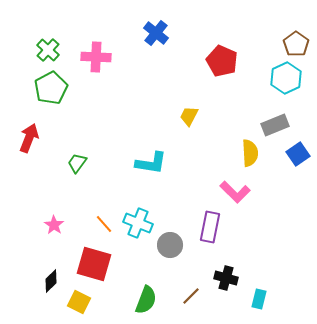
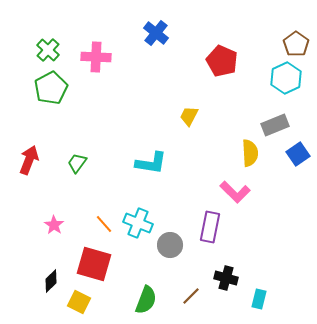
red arrow: moved 22 px down
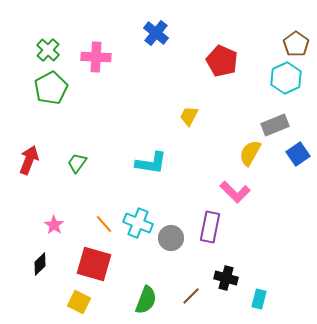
yellow semicircle: rotated 148 degrees counterclockwise
gray circle: moved 1 px right, 7 px up
black diamond: moved 11 px left, 17 px up
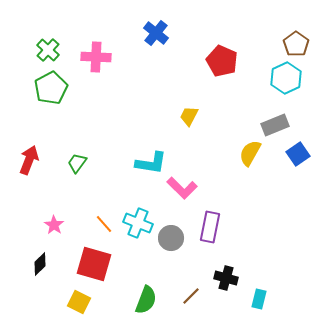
pink L-shape: moved 53 px left, 4 px up
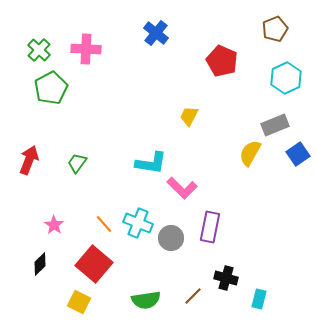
brown pentagon: moved 21 px left, 15 px up; rotated 15 degrees clockwise
green cross: moved 9 px left
pink cross: moved 10 px left, 8 px up
red square: rotated 24 degrees clockwise
brown line: moved 2 px right
green semicircle: rotated 60 degrees clockwise
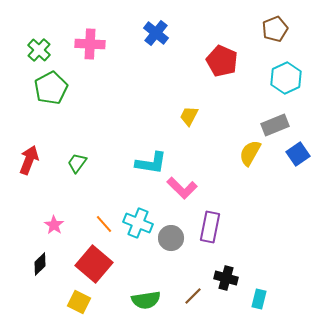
pink cross: moved 4 px right, 5 px up
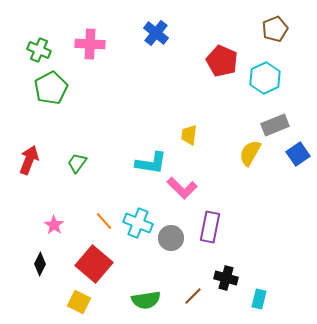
green cross: rotated 20 degrees counterclockwise
cyan hexagon: moved 21 px left
yellow trapezoid: moved 19 px down; rotated 20 degrees counterclockwise
orange line: moved 3 px up
black diamond: rotated 20 degrees counterclockwise
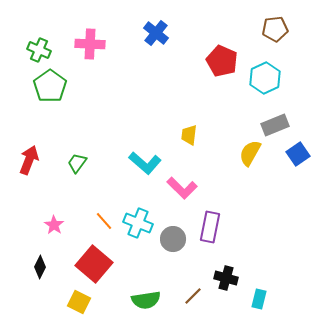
brown pentagon: rotated 15 degrees clockwise
green pentagon: moved 1 px left, 2 px up; rotated 8 degrees counterclockwise
cyan L-shape: moved 6 px left; rotated 32 degrees clockwise
gray circle: moved 2 px right, 1 px down
black diamond: moved 3 px down
